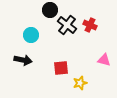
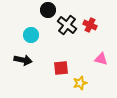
black circle: moved 2 px left
pink triangle: moved 3 px left, 1 px up
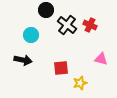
black circle: moved 2 px left
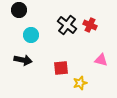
black circle: moved 27 px left
pink triangle: moved 1 px down
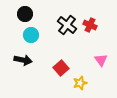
black circle: moved 6 px right, 4 px down
pink triangle: rotated 40 degrees clockwise
red square: rotated 35 degrees counterclockwise
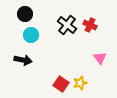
pink triangle: moved 1 px left, 2 px up
red square: moved 16 px down; rotated 14 degrees counterclockwise
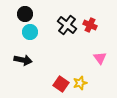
cyan circle: moved 1 px left, 3 px up
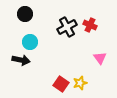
black cross: moved 2 px down; rotated 24 degrees clockwise
cyan circle: moved 10 px down
black arrow: moved 2 px left
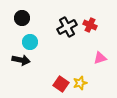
black circle: moved 3 px left, 4 px down
pink triangle: rotated 48 degrees clockwise
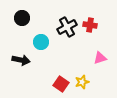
red cross: rotated 16 degrees counterclockwise
cyan circle: moved 11 px right
yellow star: moved 2 px right, 1 px up
